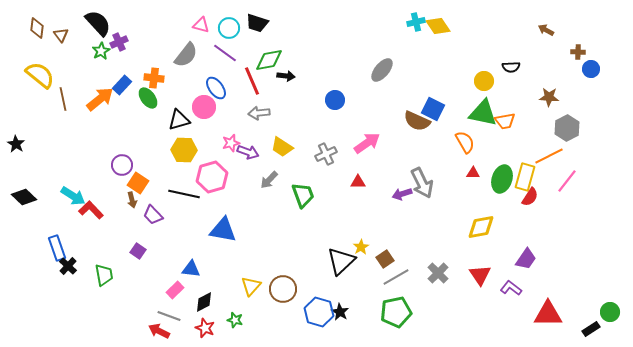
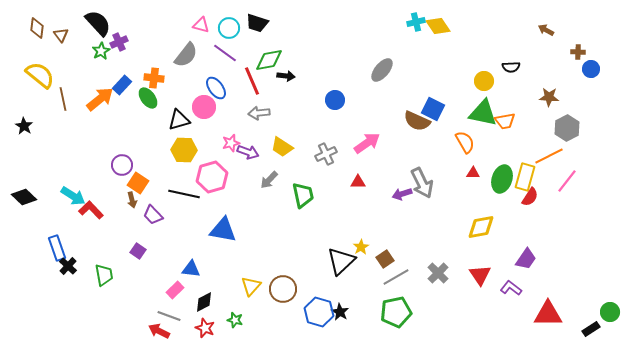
black star at (16, 144): moved 8 px right, 18 px up
green trapezoid at (303, 195): rotated 8 degrees clockwise
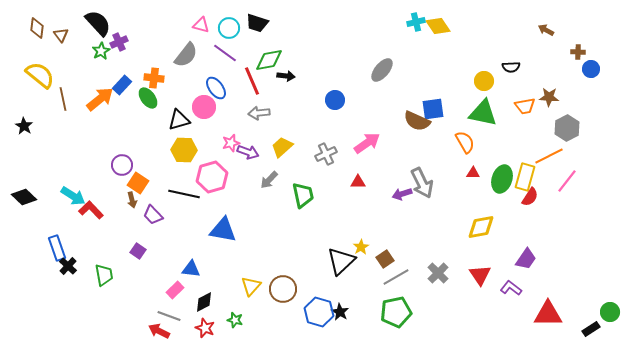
blue square at (433, 109): rotated 35 degrees counterclockwise
orange trapezoid at (505, 121): moved 20 px right, 15 px up
yellow trapezoid at (282, 147): rotated 105 degrees clockwise
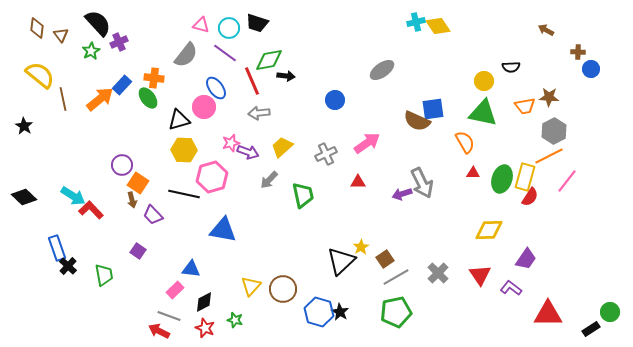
green star at (101, 51): moved 10 px left
gray ellipse at (382, 70): rotated 15 degrees clockwise
gray hexagon at (567, 128): moved 13 px left, 3 px down
yellow diamond at (481, 227): moved 8 px right, 3 px down; rotated 8 degrees clockwise
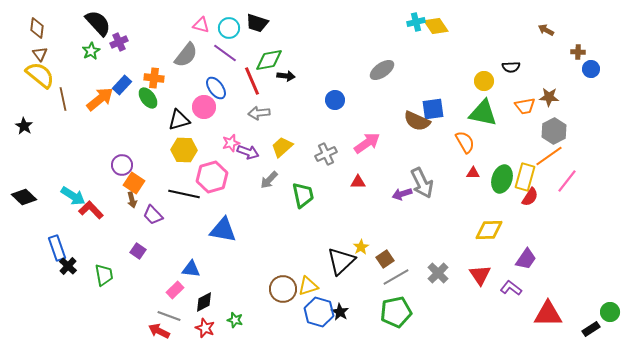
yellow diamond at (438, 26): moved 2 px left
brown triangle at (61, 35): moved 21 px left, 19 px down
orange line at (549, 156): rotated 8 degrees counterclockwise
orange square at (138, 183): moved 4 px left
yellow triangle at (251, 286): moved 57 px right; rotated 30 degrees clockwise
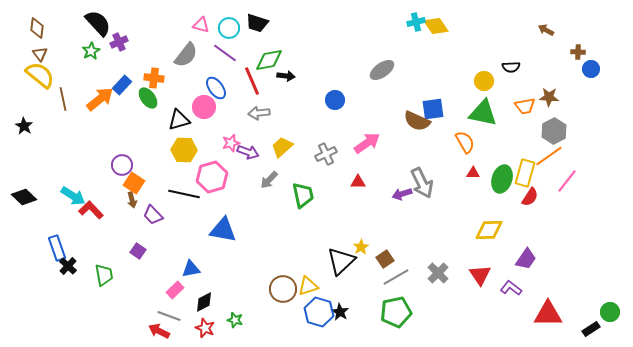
yellow rectangle at (525, 177): moved 4 px up
blue triangle at (191, 269): rotated 18 degrees counterclockwise
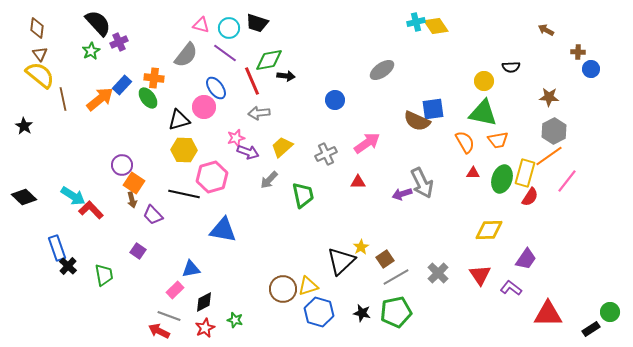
orange trapezoid at (525, 106): moved 27 px left, 34 px down
pink star at (231, 143): moved 5 px right, 5 px up
black star at (340, 312): moved 22 px right, 1 px down; rotated 18 degrees counterclockwise
red star at (205, 328): rotated 24 degrees clockwise
